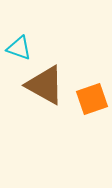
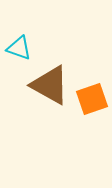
brown triangle: moved 5 px right
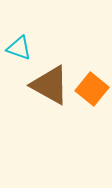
orange square: moved 10 px up; rotated 32 degrees counterclockwise
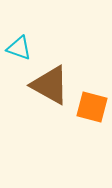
orange square: moved 18 px down; rotated 24 degrees counterclockwise
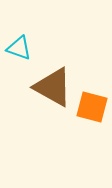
brown triangle: moved 3 px right, 2 px down
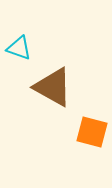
orange square: moved 25 px down
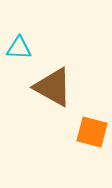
cyan triangle: rotated 16 degrees counterclockwise
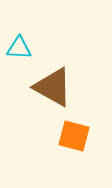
orange square: moved 18 px left, 4 px down
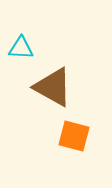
cyan triangle: moved 2 px right
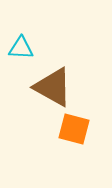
orange square: moved 7 px up
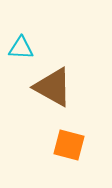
orange square: moved 5 px left, 16 px down
